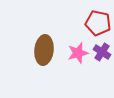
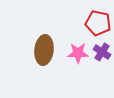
pink star: rotated 15 degrees clockwise
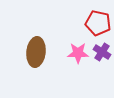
brown ellipse: moved 8 px left, 2 px down
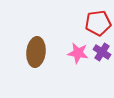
red pentagon: rotated 20 degrees counterclockwise
pink star: rotated 10 degrees clockwise
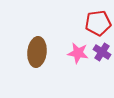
brown ellipse: moved 1 px right
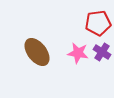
brown ellipse: rotated 44 degrees counterclockwise
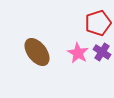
red pentagon: rotated 10 degrees counterclockwise
pink star: rotated 20 degrees clockwise
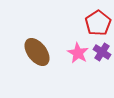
red pentagon: rotated 15 degrees counterclockwise
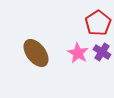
brown ellipse: moved 1 px left, 1 px down
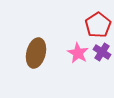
red pentagon: moved 2 px down
brown ellipse: rotated 52 degrees clockwise
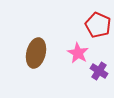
red pentagon: rotated 15 degrees counterclockwise
purple cross: moved 3 px left, 19 px down
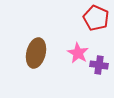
red pentagon: moved 2 px left, 7 px up
purple cross: moved 6 px up; rotated 24 degrees counterclockwise
